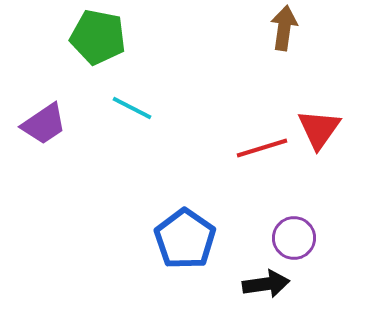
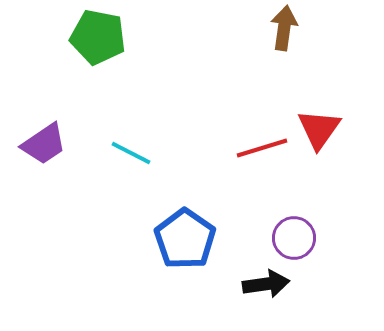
cyan line: moved 1 px left, 45 px down
purple trapezoid: moved 20 px down
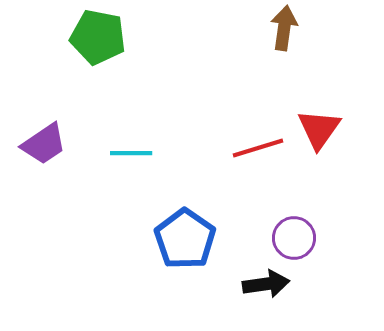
red line: moved 4 px left
cyan line: rotated 27 degrees counterclockwise
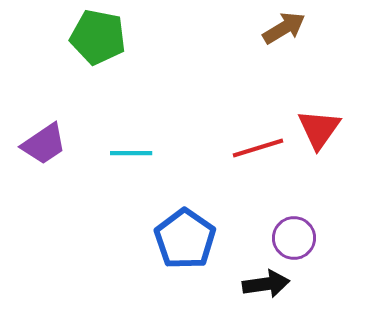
brown arrow: rotated 51 degrees clockwise
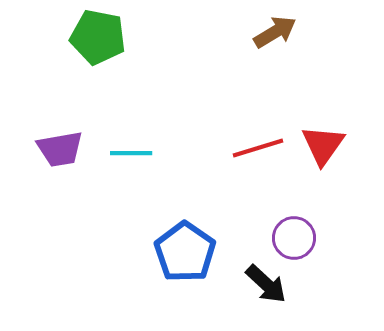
brown arrow: moved 9 px left, 4 px down
red triangle: moved 4 px right, 16 px down
purple trapezoid: moved 16 px right, 5 px down; rotated 24 degrees clockwise
blue pentagon: moved 13 px down
black arrow: rotated 51 degrees clockwise
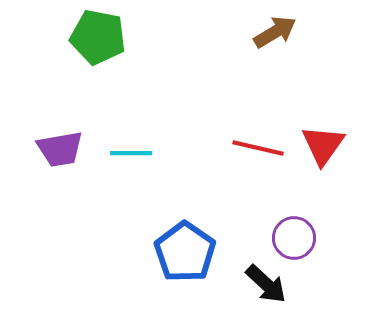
red line: rotated 30 degrees clockwise
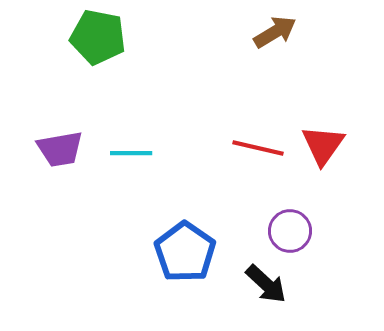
purple circle: moved 4 px left, 7 px up
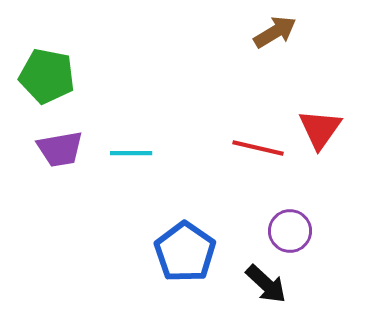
green pentagon: moved 51 px left, 39 px down
red triangle: moved 3 px left, 16 px up
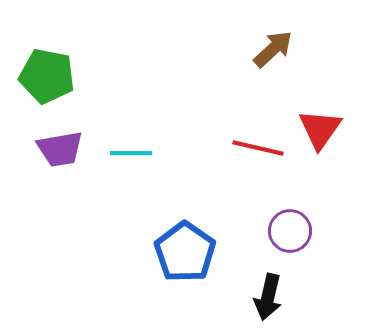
brown arrow: moved 2 px left, 17 px down; rotated 12 degrees counterclockwise
black arrow: moved 2 px right, 13 px down; rotated 60 degrees clockwise
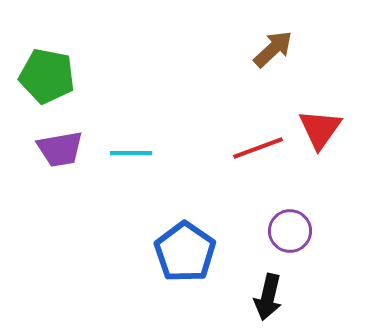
red line: rotated 33 degrees counterclockwise
